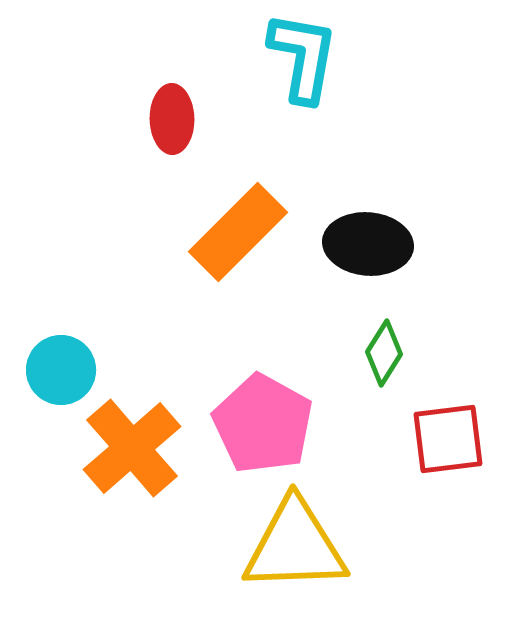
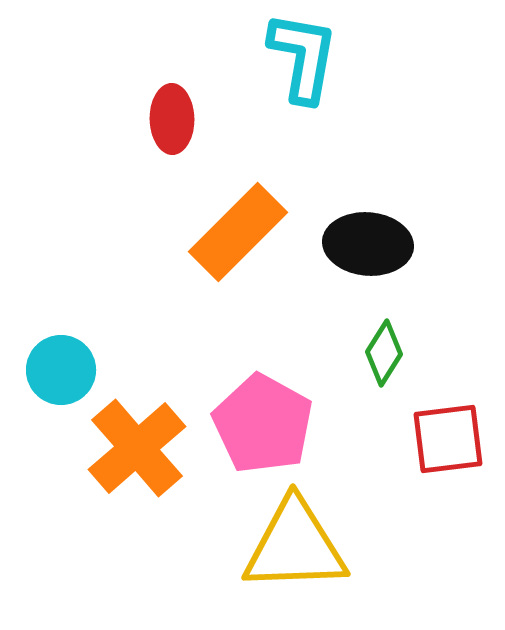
orange cross: moved 5 px right
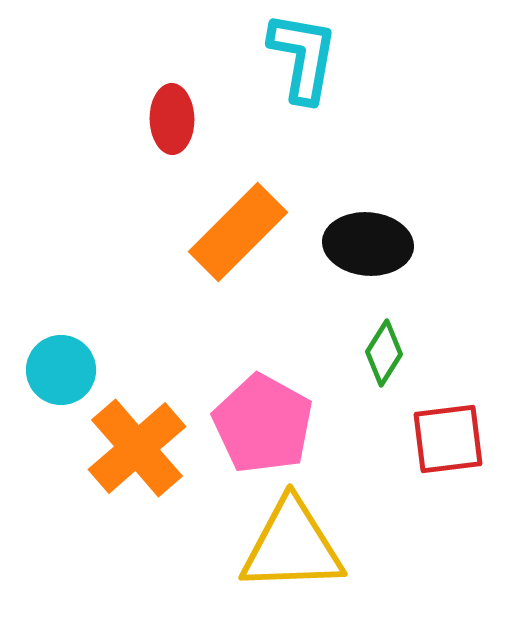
yellow triangle: moved 3 px left
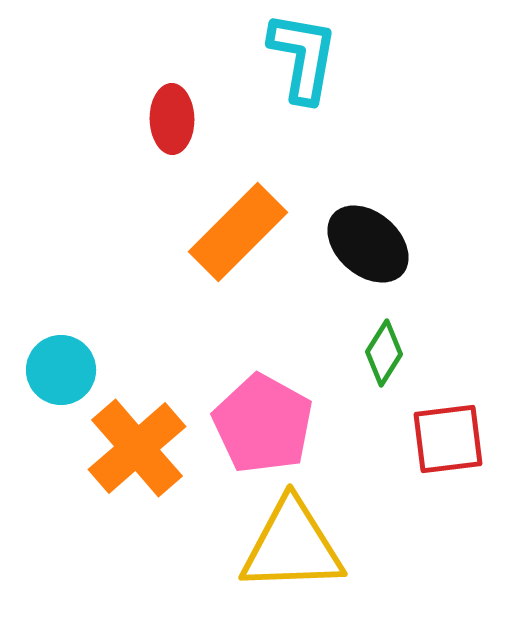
black ellipse: rotated 36 degrees clockwise
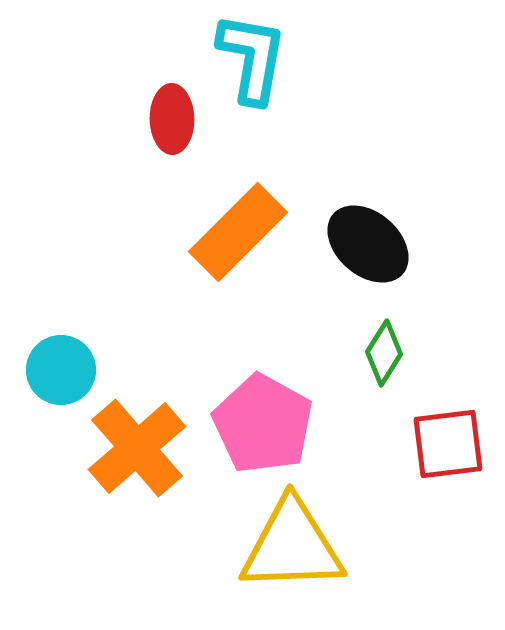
cyan L-shape: moved 51 px left, 1 px down
red square: moved 5 px down
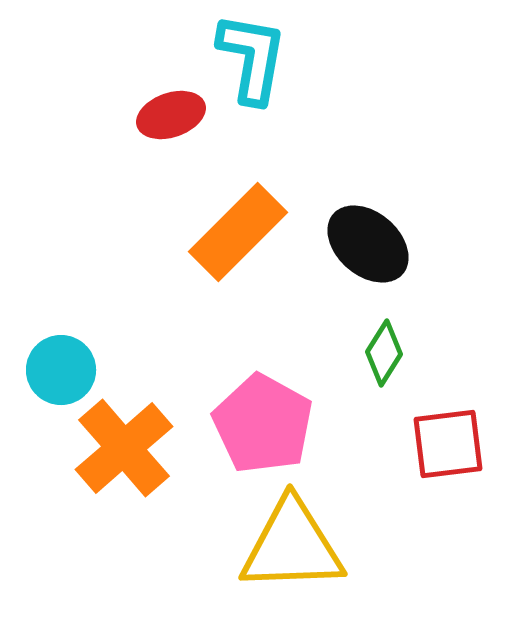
red ellipse: moved 1 px left, 4 px up; rotated 72 degrees clockwise
orange cross: moved 13 px left
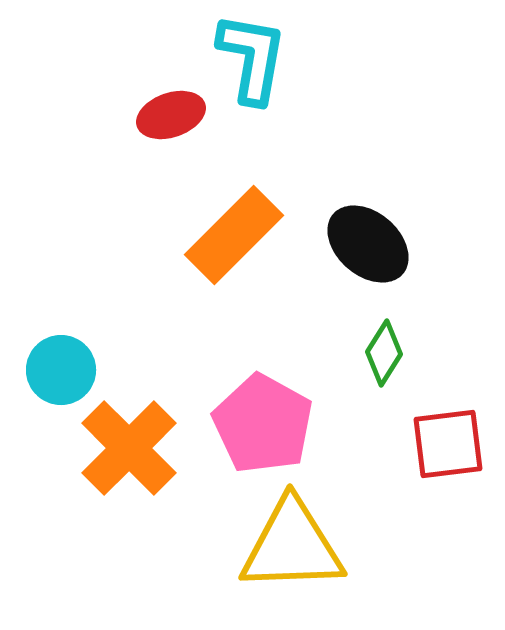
orange rectangle: moved 4 px left, 3 px down
orange cross: moved 5 px right; rotated 4 degrees counterclockwise
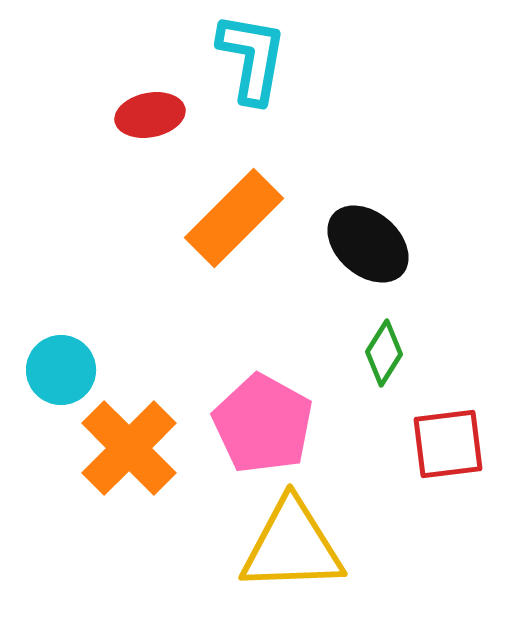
red ellipse: moved 21 px left; rotated 8 degrees clockwise
orange rectangle: moved 17 px up
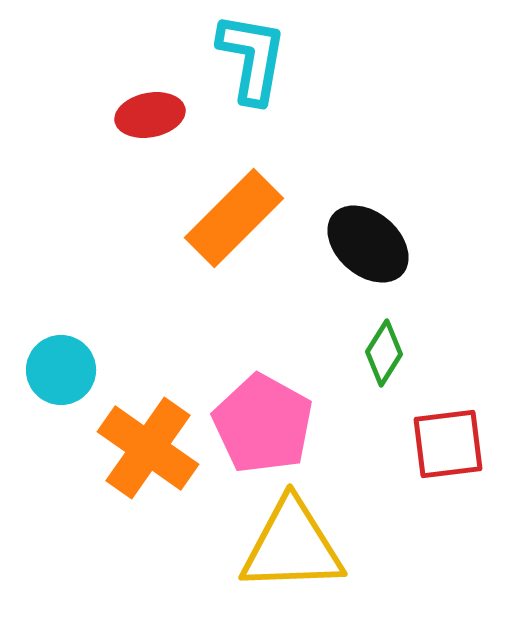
orange cross: moved 19 px right; rotated 10 degrees counterclockwise
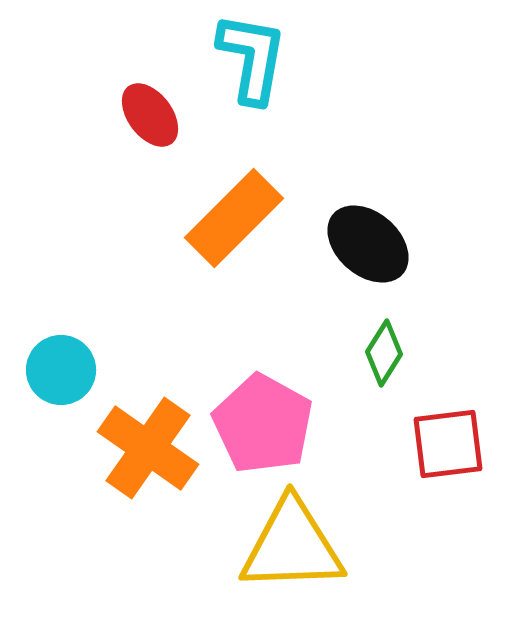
red ellipse: rotated 64 degrees clockwise
